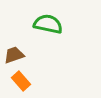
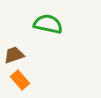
orange rectangle: moved 1 px left, 1 px up
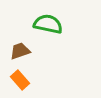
brown trapezoid: moved 6 px right, 4 px up
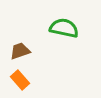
green semicircle: moved 16 px right, 4 px down
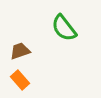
green semicircle: rotated 140 degrees counterclockwise
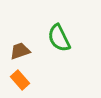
green semicircle: moved 5 px left, 10 px down; rotated 12 degrees clockwise
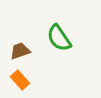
green semicircle: rotated 8 degrees counterclockwise
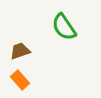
green semicircle: moved 5 px right, 11 px up
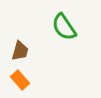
brown trapezoid: rotated 125 degrees clockwise
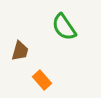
orange rectangle: moved 22 px right
